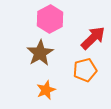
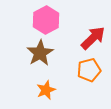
pink hexagon: moved 4 px left, 1 px down
orange pentagon: moved 4 px right
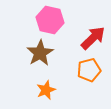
pink hexagon: moved 4 px right; rotated 20 degrees counterclockwise
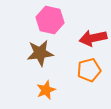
red arrow: rotated 148 degrees counterclockwise
brown star: rotated 24 degrees clockwise
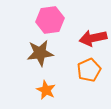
pink hexagon: rotated 20 degrees counterclockwise
orange pentagon: rotated 10 degrees counterclockwise
orange star: rotated 24 degrees counterclockwise
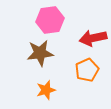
orange pentagon: moved 2 px left
orange star: rotated 30 degrees clockwise
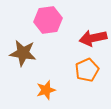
pink hexagon: moved 2 px left
brown star: moved 17 px left; rotated 16 degrees clockwise
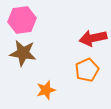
pink hexagon: moved 26 px left
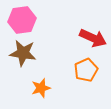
red arrow: rotated 144 degrees counterclockwise
orange pentagon: moved 1 px left
orange star: moved 5 px left, 2 px up
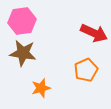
pink hexagon: moved 1 px down
red arrow: moved 1 px right, 5 px up
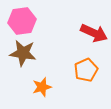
orange star: moved 1 px right, 1 px up
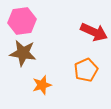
red arrow: moved 1 px up
orange star: moved 2 px up
